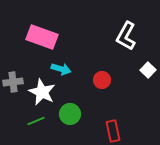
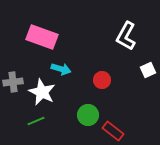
white square: rotated 21 degrees clockwise
green circle: moved 18 px right, 1 px down
red rectangle: rotated 40 degrees counterclockwise
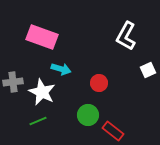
red circle: moved 3 px left, 3 px down
green line: moved 2 px right
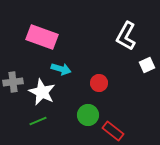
white square: moved 1 px left, 5 px up
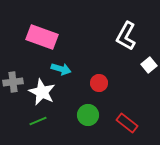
white square: moved 2 px right; rotated 14 degrees counterclockwise
red rectangle: moved 14 px right, 8 px up
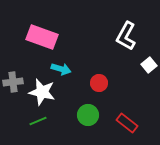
white star: rotated 12 degrees counterclockwise
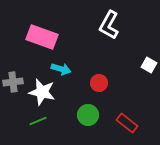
white L-shape: moved 17 px left, 11 px up
white square: rotated 21 degrees counterclockwise
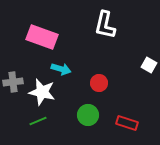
white L-shape: moved 4 px left; rotated 16 degrees counterclockwise
red rectangle: rotated 20 degrees counterclockwise
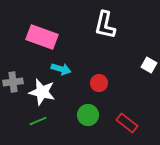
red rectangle: rotated 20 degrees clockwise
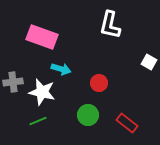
white L-shape: moved 5 px right
white square: moved 3 px up
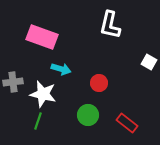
white star: moved 1 px right, 2 px down
green line: rotated 48 degrees counterclockwise
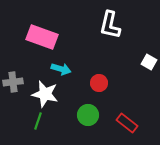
white star: moved 2 px right
